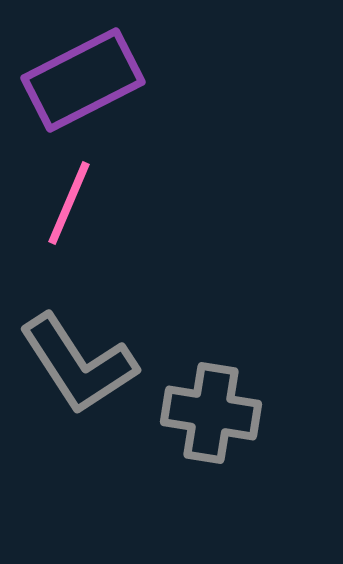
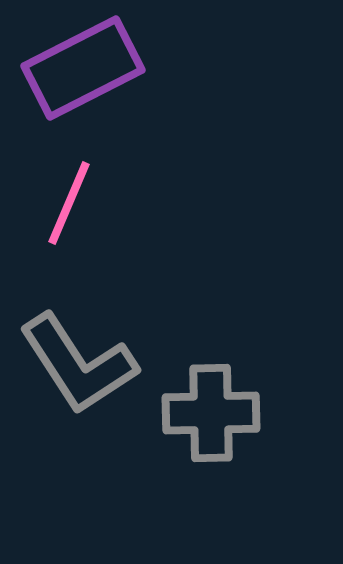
purple rectangle: moved 12 px up
gray cross: rotated 10 degrees counterclockwise
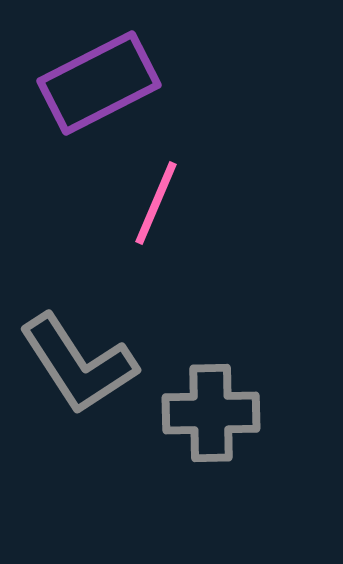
purple rectangle: moved 16 px right, 15 px down
pink line: moved 87 px right
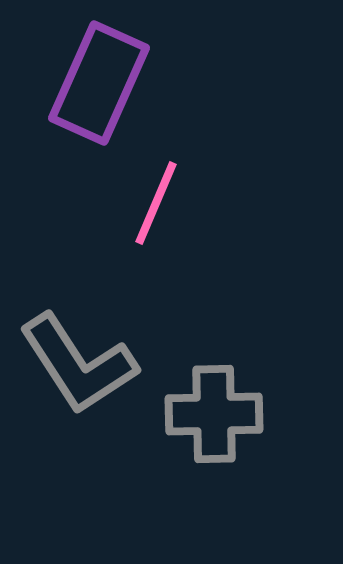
purple rectangle: rotated 39 degrees counterclockwise
gray cross: moved 3 px right, 1 px down
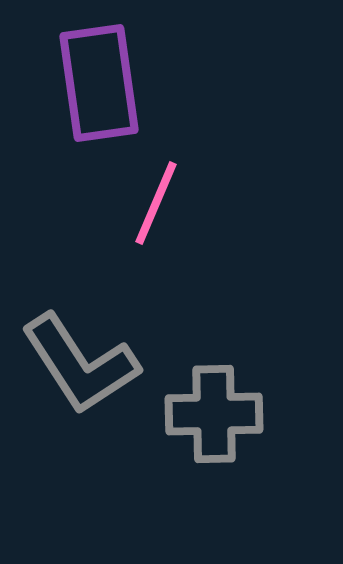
purple rectangle: rotated 32 degrees counterclockwise
gray L-shape: moved 2 px right
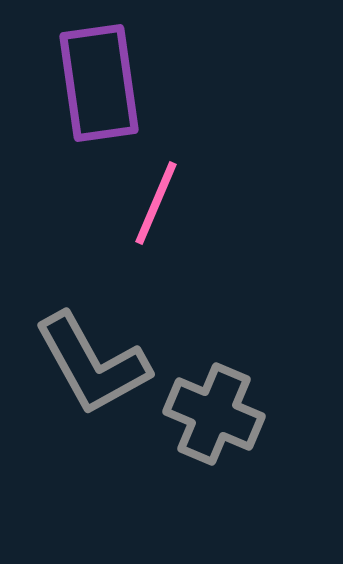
gray L-shape: moved 12 px right; rotated 4 degrees clockwise
gray cross: rotated 24 degrees clockwise
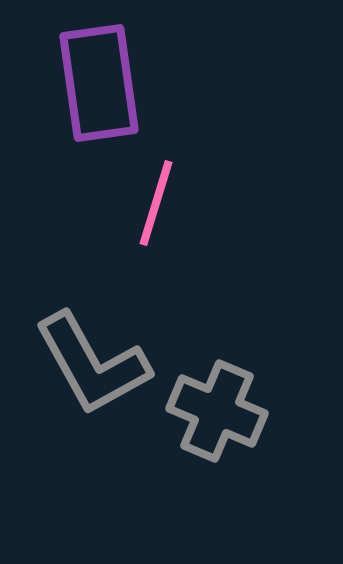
pink line: rotated 6 degrees counterclockwise
gray cross: moved 3 px right, 3 px up
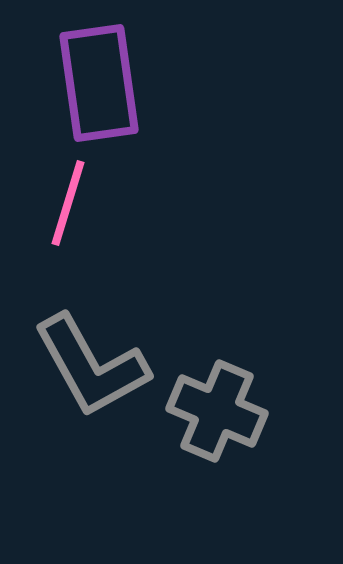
pink line: moved 88 px left
gray L-shape: moved 1 px left, 2 px down
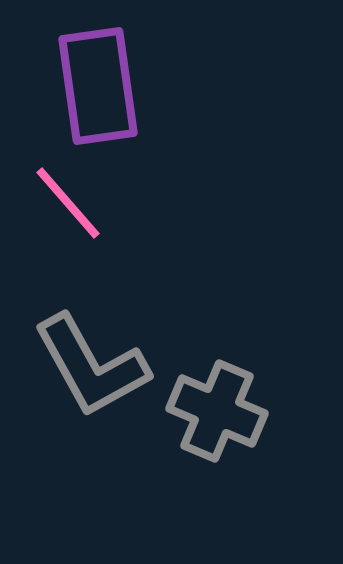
purple rectangle: moved 1 px left, 3 px down
pink line: rotated 58 degrees counterclockwise
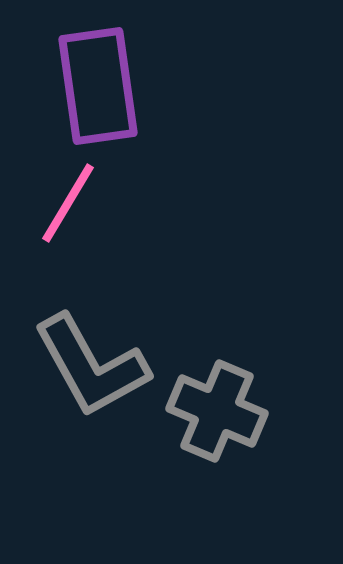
pink line: rotated 72 degrees clockwise
